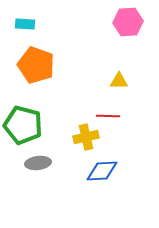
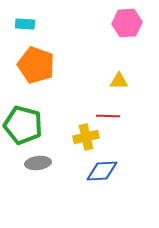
pink hexagon: moved 1 px left, 1 px down
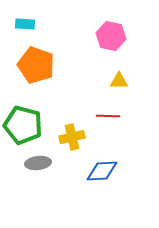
pink hexagon: moved 16 px left, 13 px down; rotated 16 degrees clockwise
yellow cross: moved 14 px left
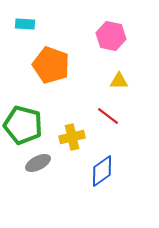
orange pentagon: moved 15 px right
red line: rotated 35 degrees clockwise
gray ellipse: rotated 20 degrees counterclockwise
blue diamond: rotated 32 degrees counterclockwise
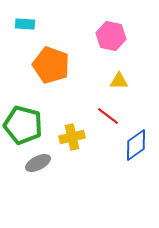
blue diamond: moved 34 px right, 26 px up
